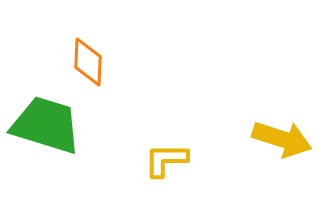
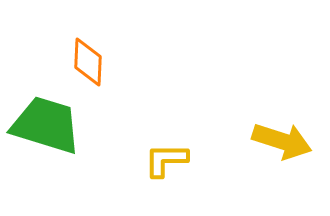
yellow arrow: moved 2 px down
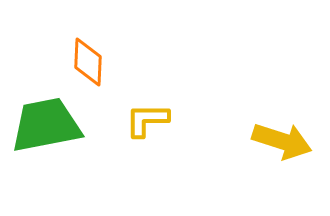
green trapezoid: rotated 28 degrees counterclockwise
yellow L-shape: moved 19 px left, 40 px up
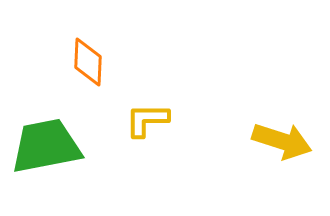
green trapezoid: moved 21 px down
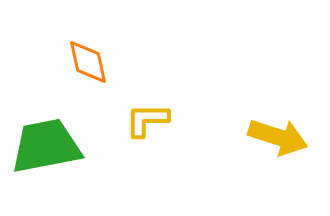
orange diamond: rotated 15 degrees counterclockwise
yellow arrow: moved 4 px left, 4 px up
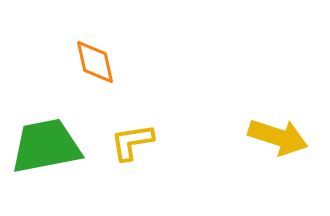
orange diamond: moved 7 px right
yellow L-shape: moved 15 px left, 22 px down; rotated 9 degrees counterclockwise
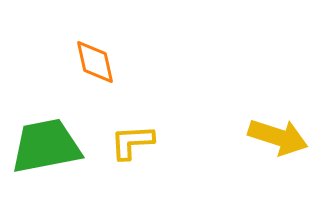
yellow L-shape: rotated 6 degrees clockwise
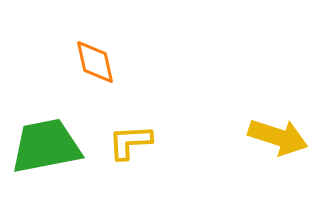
yellow L-shape: moved 2 px left
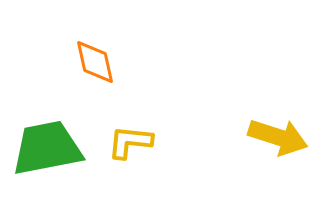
yellow L-shape: rotated 9 degrees clockwise
green trapezoid: moved 1 px right, 2 px down
